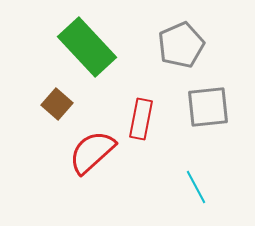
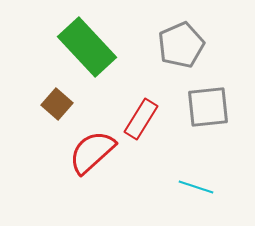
red rectangle: rotated 21 degrees clockwise
cyan line: rotated 44 degrees counterclockwise
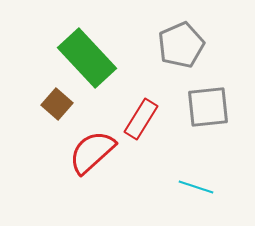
green rectangle: moved 11 px down
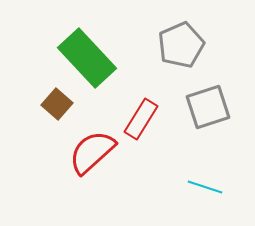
gray square: rotated 12 degrees counterclockwise
cyan line: moved 9 px right
